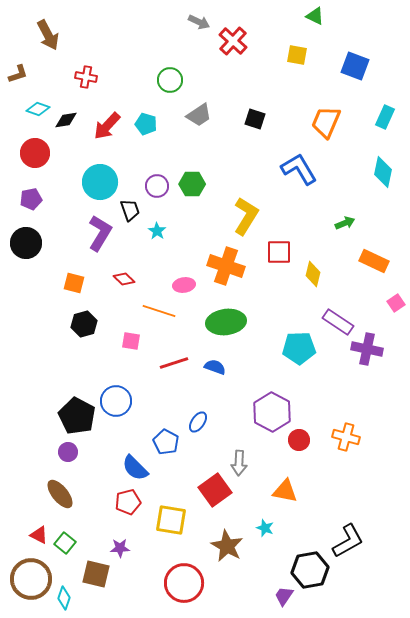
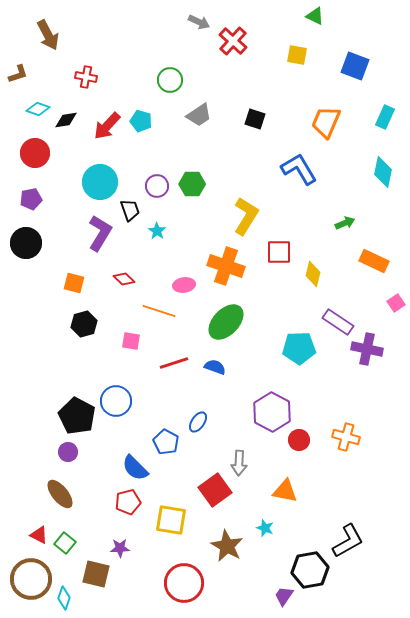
cyan pentagon at (146, 124): moved 5 px left, 3 px up
green ellipse at (226, 322): rotated 39 degrees counterclockwise
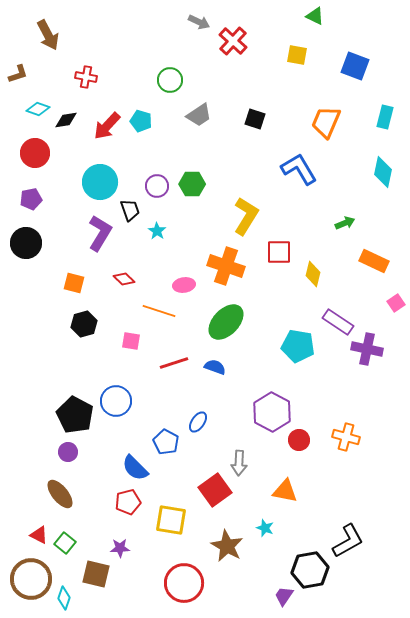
cyan rectangle at (385, 117): rotated 10 degrees counterclockwise
cyan pentagon at (299, 348): moved 1 px left, 2 px up; rotated 12 degrees clockwise
black pentagon at (77, 416): moved 2 px left, 1 px up
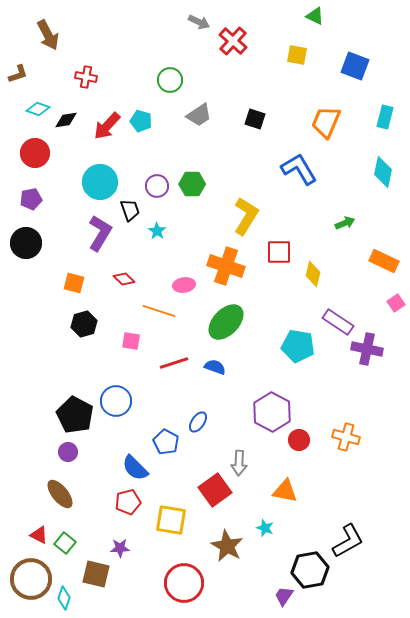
orange rectangle at (374, 261): moved 10 px right
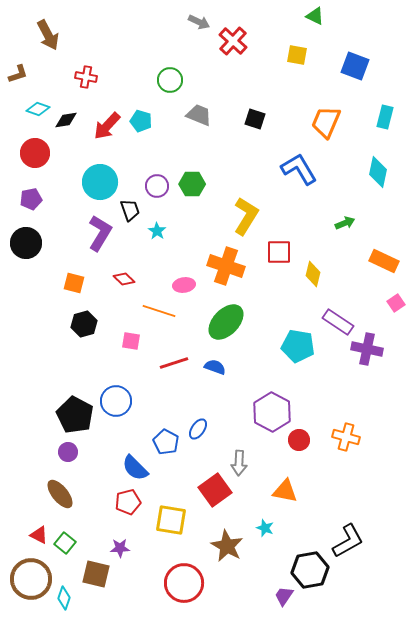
gray trapezoid at (199, 115): rotated 124 degrees counterclockwise
cyan diamond at (383, 172): moved 5 px left
blue ellipse at (198, 422): moved 7 px down
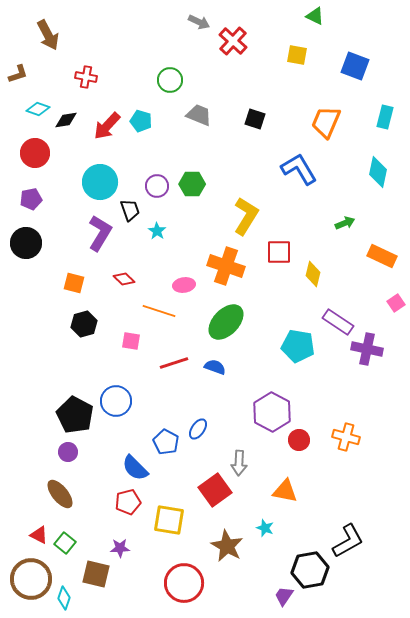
orange rectangle at (384, 261): moved 2 px left, 5 px up
yellow square at (171, 520): moved 2 px left
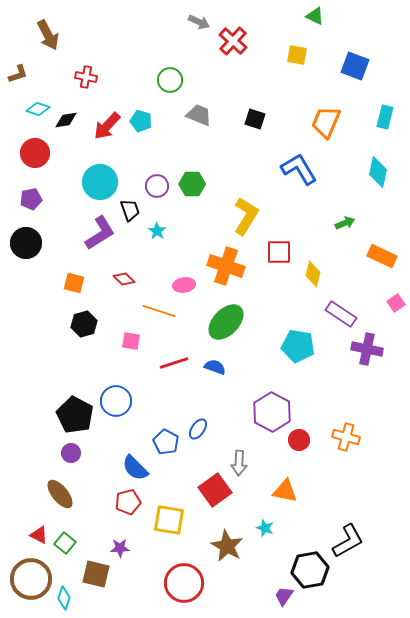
purple L-shape at (100, 233): rotated 27 degrees clockwise
purple rectangle at (338, 322): moved 3 px right, 8 px up
purple circle at (68, 452): moved 3 px right, 1 px down
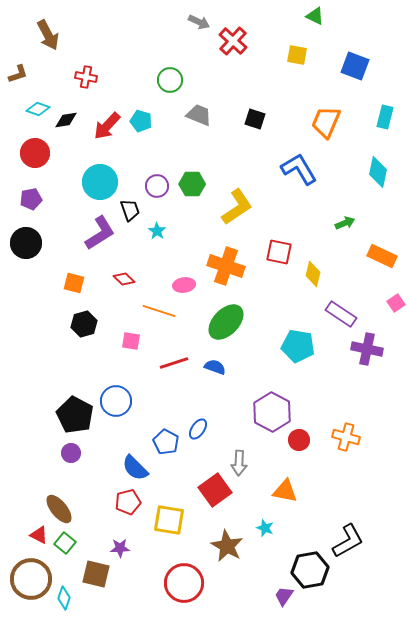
yellow L-shape at (246, 216): moved 9 px left, 9 px up; rotated 24 degrees clockwise
red square at (279, 252): rotated 12 degrees clockwise
brown ellipse at (60, 494): moved 1 px left, 15 px down
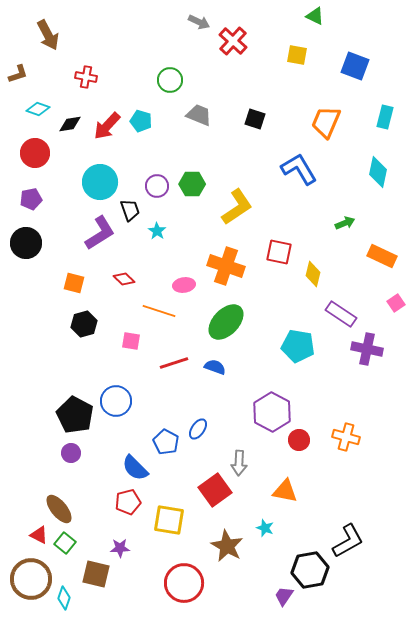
black diamond at (66, 120): moved 4 px right, 4 px down
